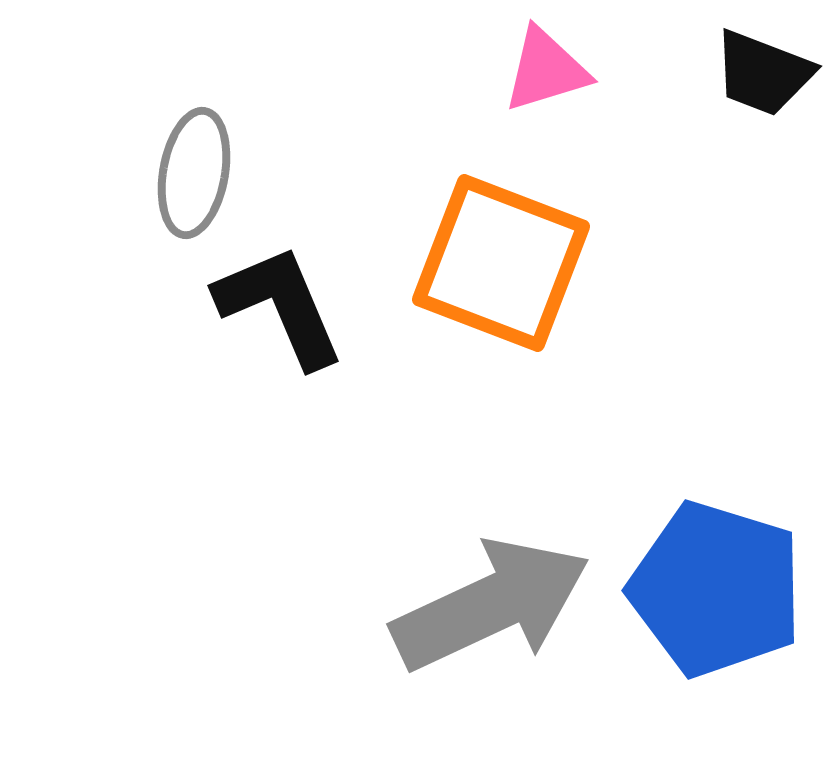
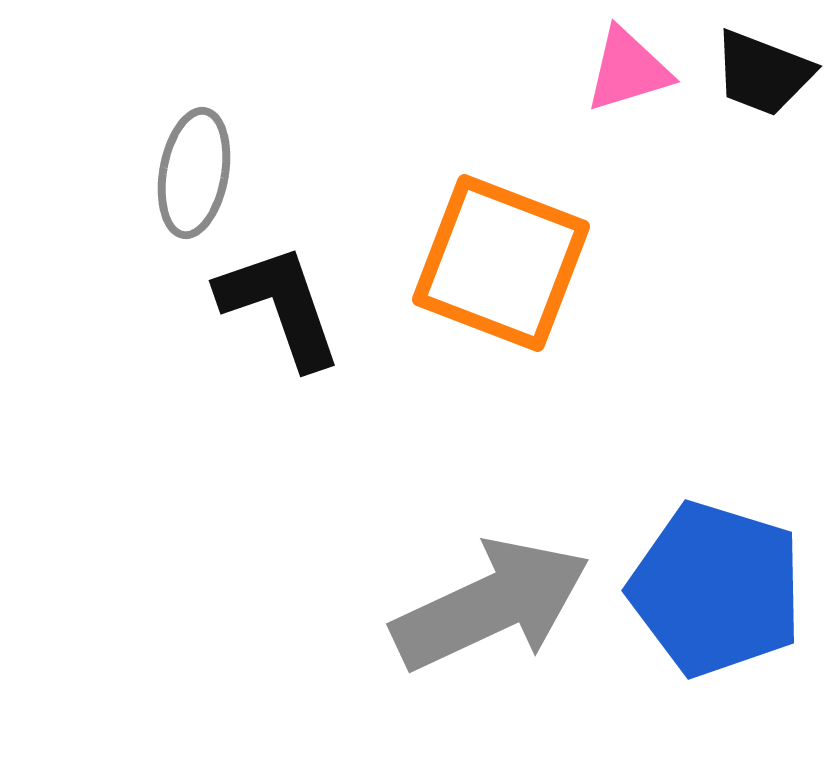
pink triangle: moved 82 px right
black L-shape: rotated 4 degrees clockwise
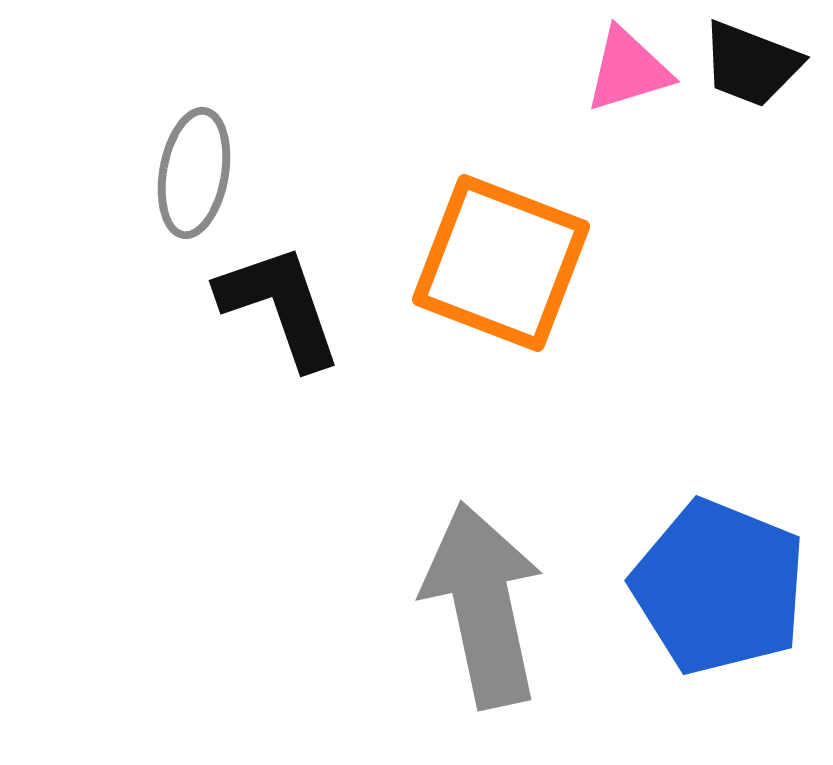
black trapezoid: moved 12 px left, 9 px up
blue pentagon: moved 3 px right, 2 px up; rotated 5 degrees clockwise
gray arrow: moved 8 px left; rotated 77 degrees counterclockwise
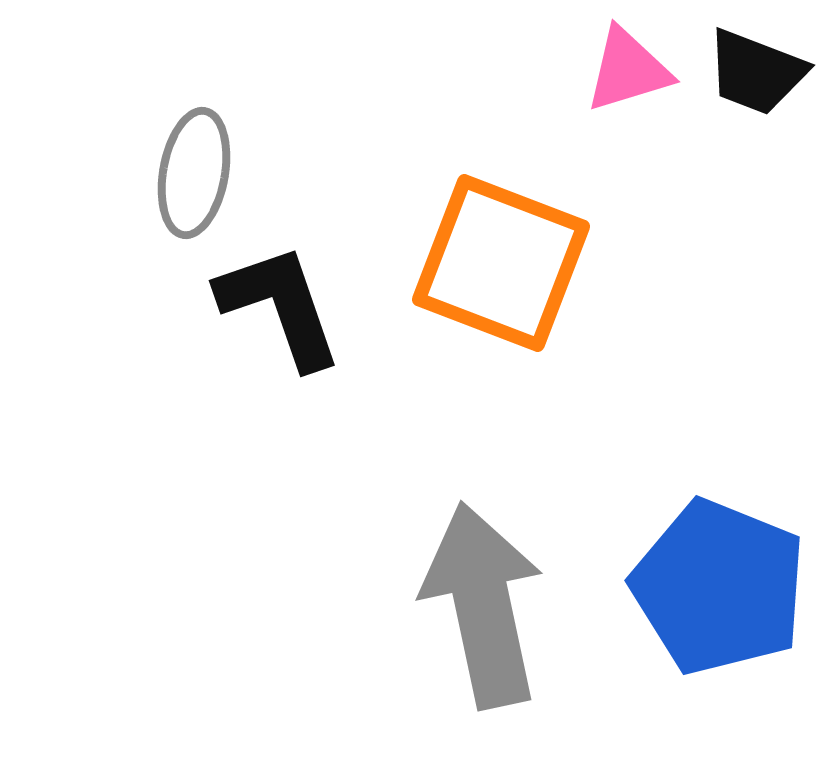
black trapezoid: moved 5 px right, 8 px down
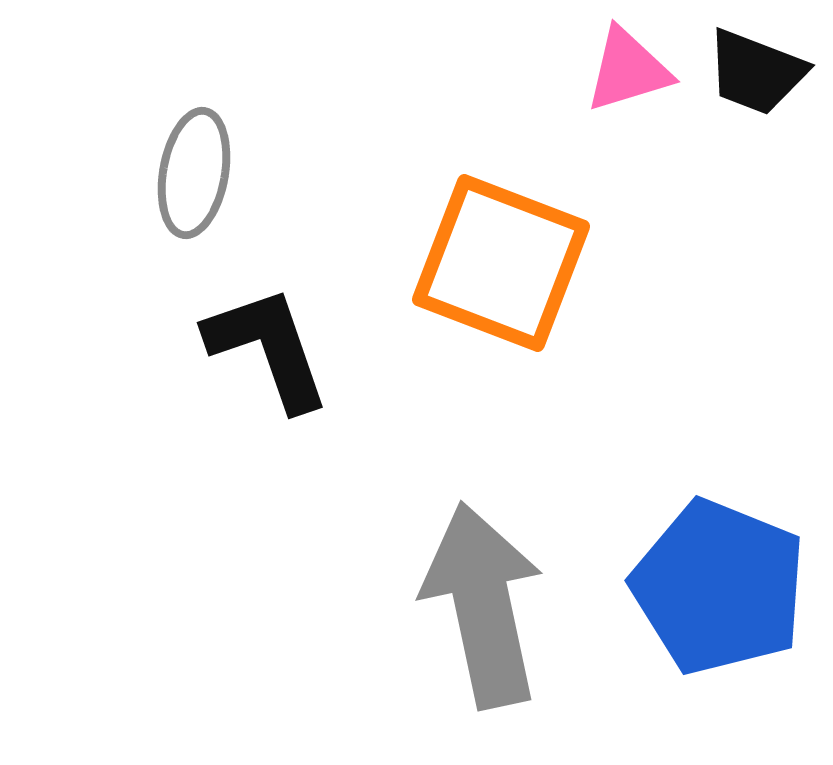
black L-shape: moved 12 px left, 42 px down
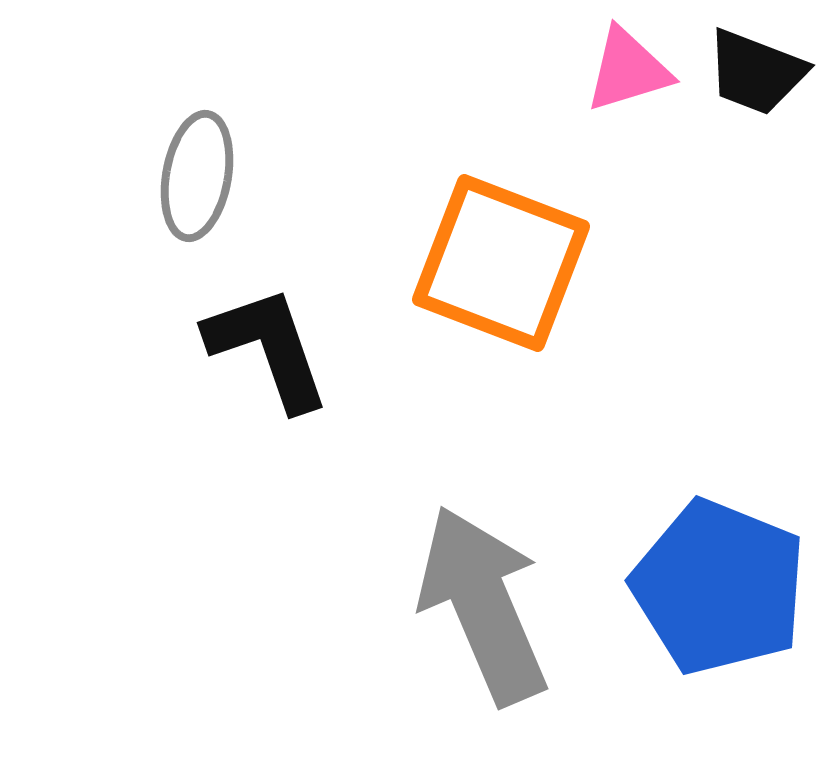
gray ellipse: moved 3 px right, 3 px down
gray arrow: rotated 11 degrees counterclockwise
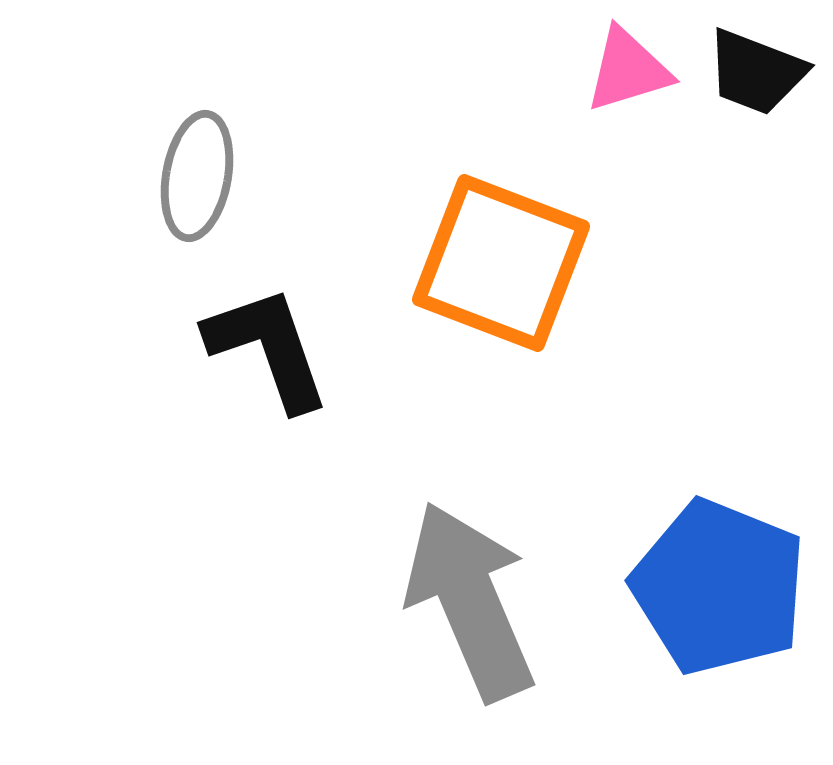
gray arrow: moved 13 px left, 4 px up
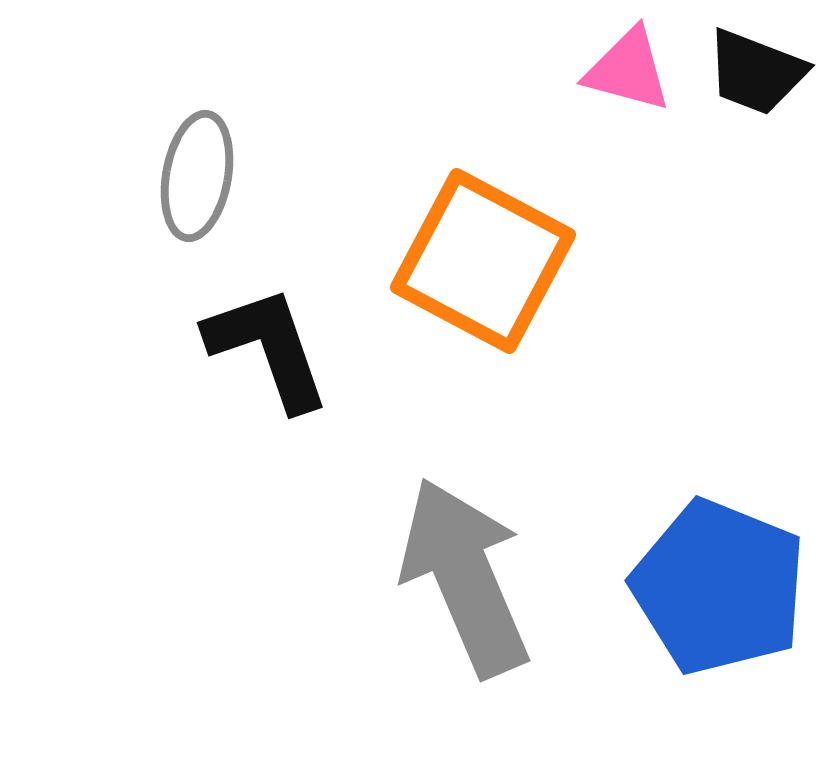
pink triangle: rotated 32 degrees clockwise
orange square: moved 18 px left, 2 px up; rotated 7 degrees clockwise
gray arrow: moved 5 px left, 24 px up
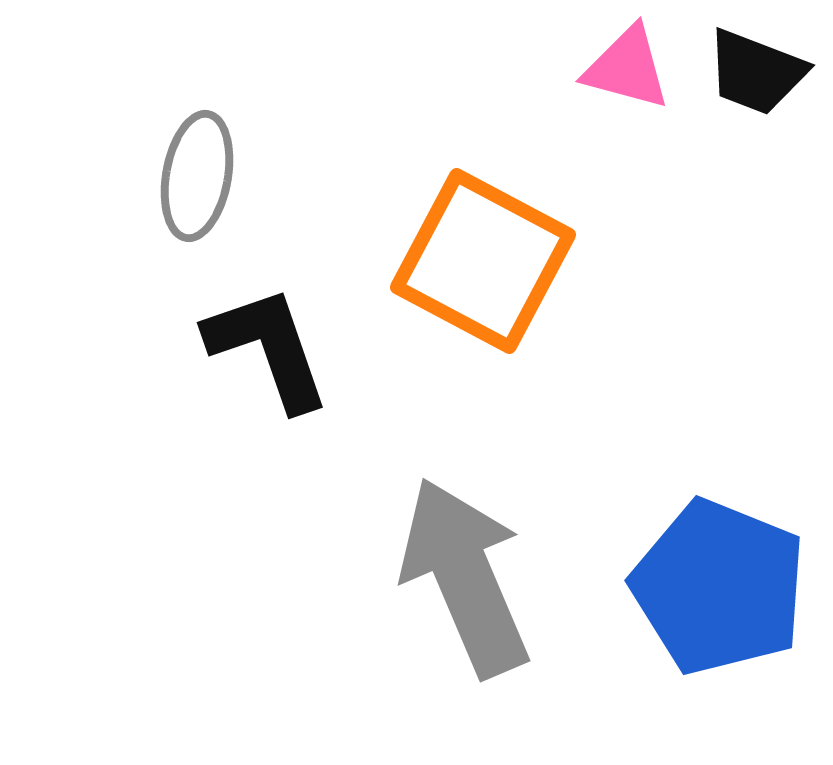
pink triangle: moved 1 px left, 2 px up
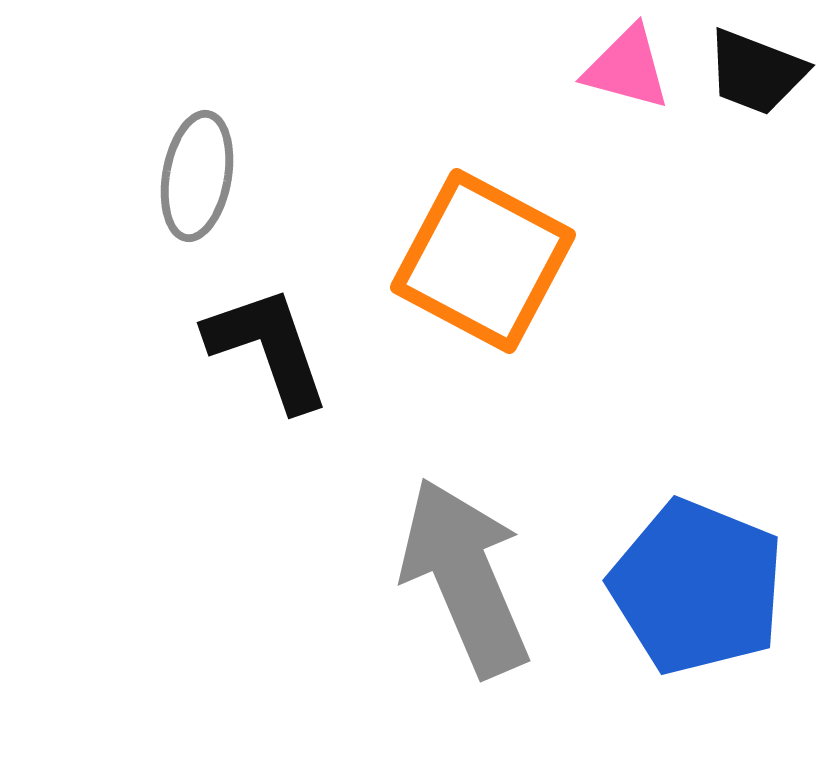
blue pentagon: moved 22 px left
